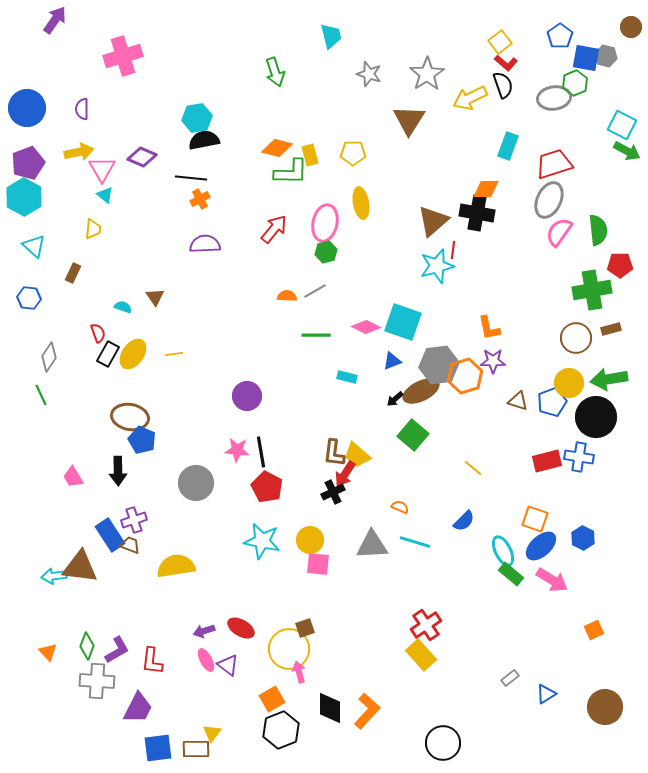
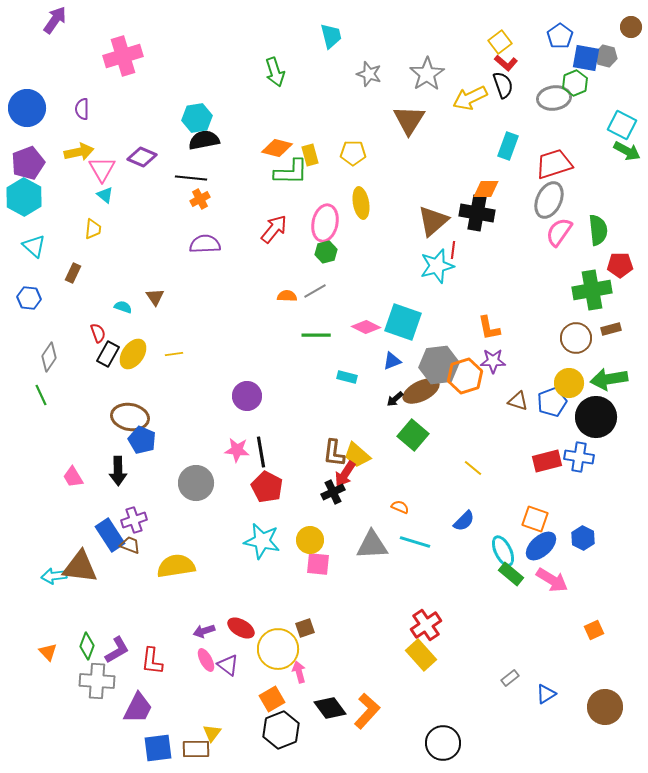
yellow circle at (289, 649): moved 11 px left
black diamond at (330, 708): rotated 36 degrees counterclockwise
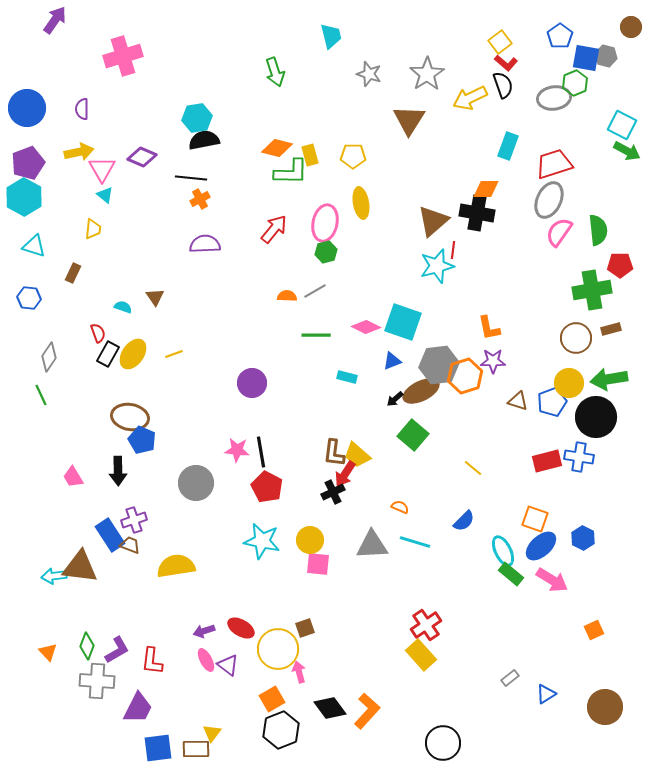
yellow pentagon at (353, 153): moved 3 px down
cyan triangle at (34, 246): rotated 25 degrees counterclockwise
yellow line at (174, 354): rotated 12 degrees counterclockwise
purple circle at (247, 396): moved 5 px right, 13 px up
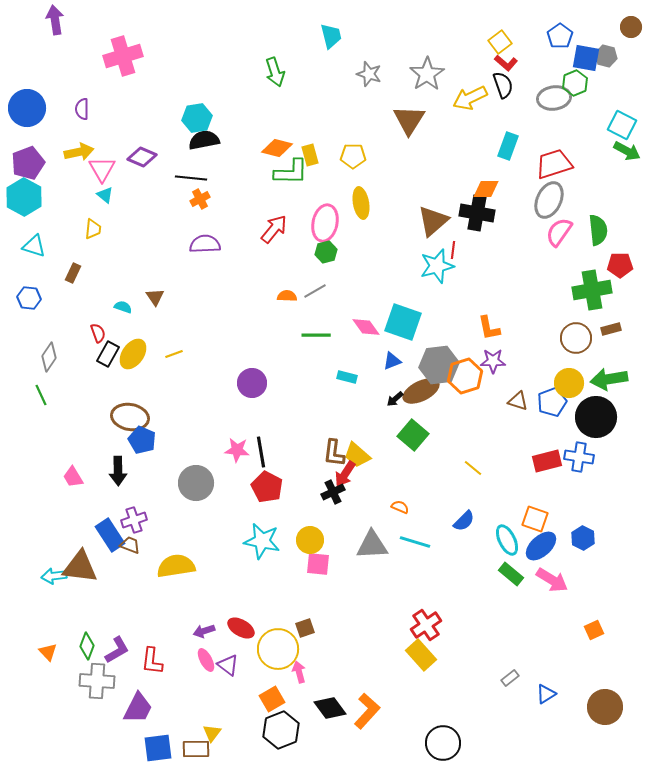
purple arrow at (55, 20): rotated 44 degrees counterclockwise
pink diamond at (366, 327): rotated 28 degrees clockwise
cyan ellipse at (503, 551): moved 4 px right, 11 px up
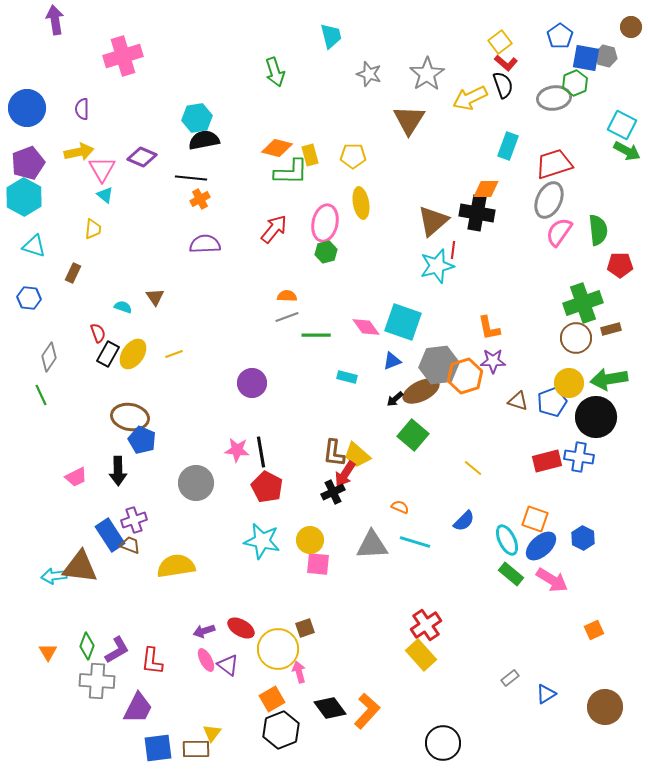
green cross at (592, 290): moved 9 px left, 13 px down; rotated 9 degrees counterclockwise
gray line at (315, 291): moved 28 px left, 26 px down; rotated 10 degrees clockwise
pink trapezoid at (73, 477): moved 3 px right; rotated 85 degrees counterclockwise
orange triangle at (48, 652): rotated 12 degrees clockwise
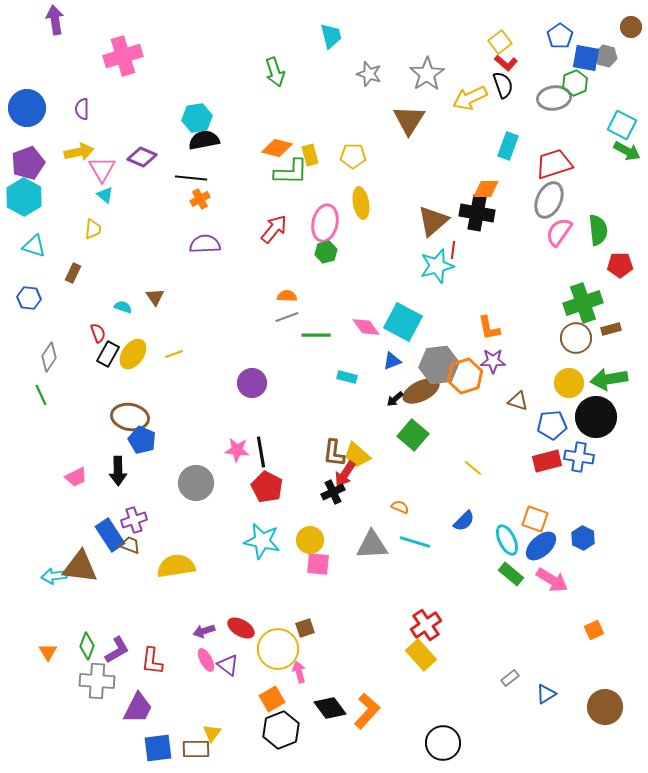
cyan square at (403, 322): rotated 9 degrees clockwise
blue pentagon at (552, 402): moved 23 px down; rotated 16 degrees clockwise
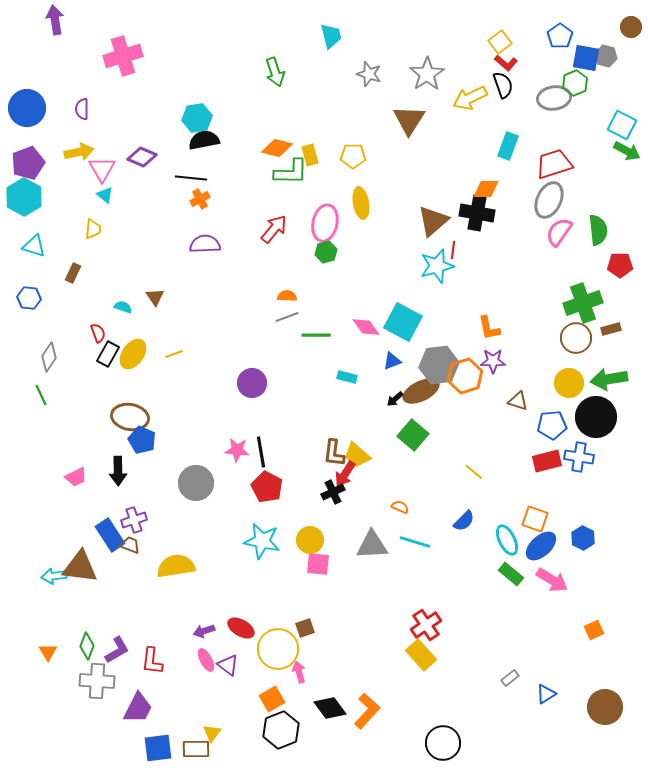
yellow line at (473, 468): moved 1 px right, 4 px down
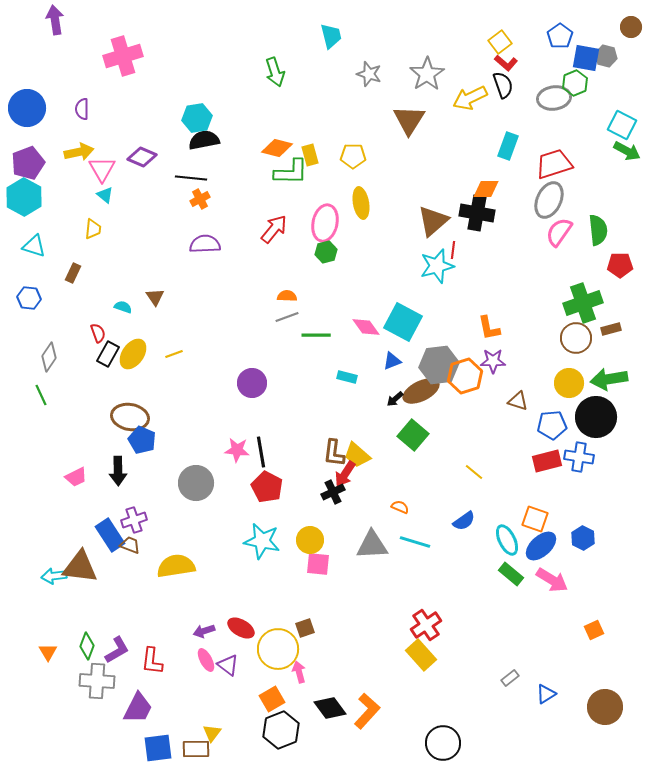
blue semicircle at (464, 521): rotated 10 degrees clockwise
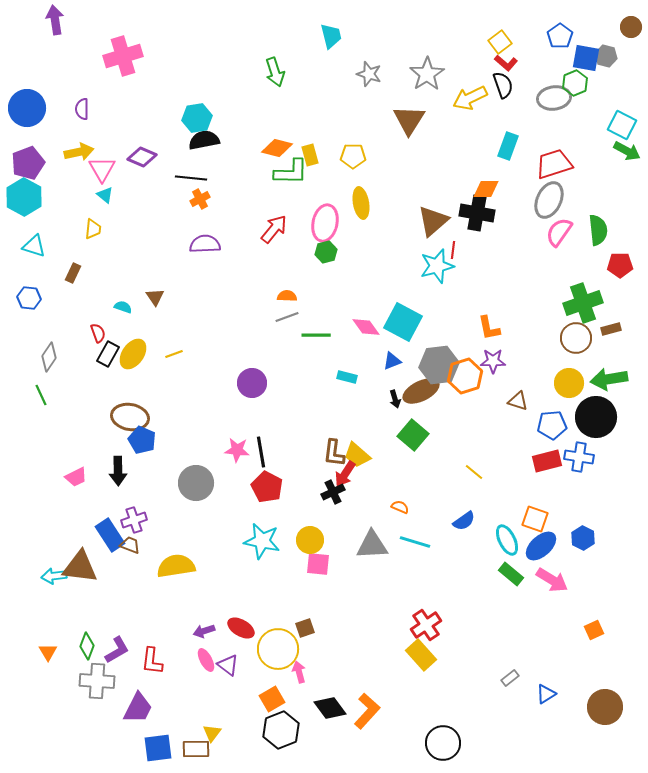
black arrow at (395, 399): rotated 66 degrees counterclockwise
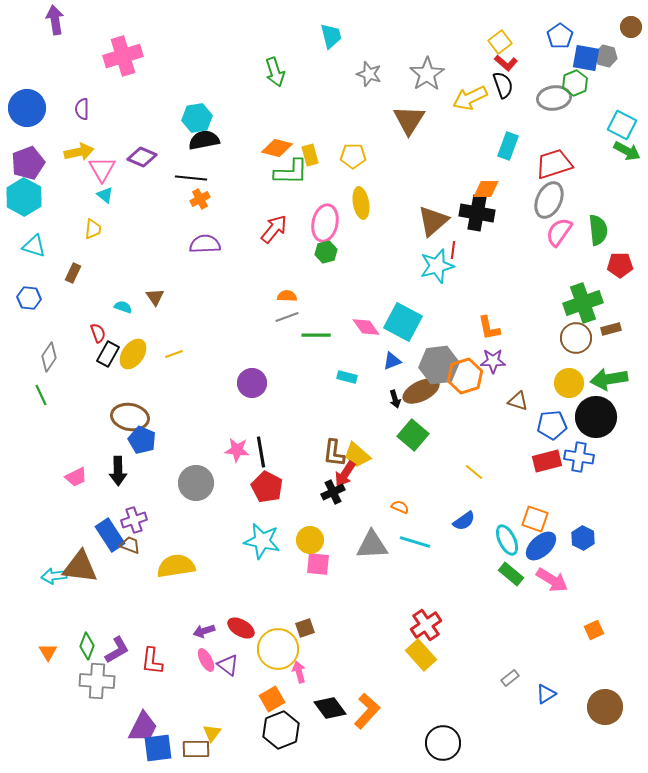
purple trapezoid at (138, 708): moved 5 px right, 19 px down
